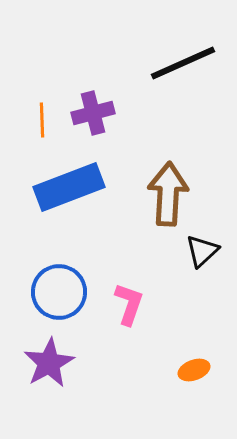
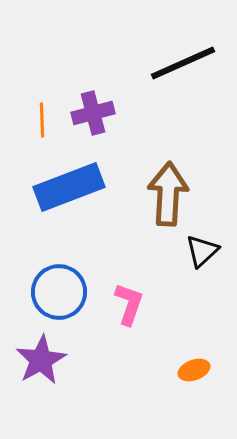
purple star: moved 8 px left, 3 px up
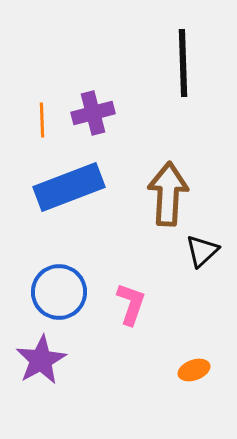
black line: rotated 68 degrees counterclockwise
pink L-shape: moved 2 px right
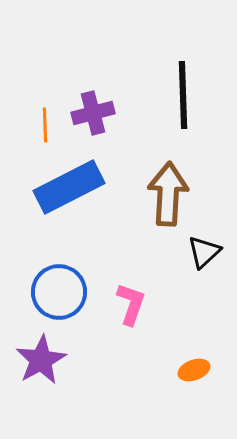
black line: moved 32 px down
orange line: moved 3 px right, 5 px down
blue rectangle: rotated 6 degrees counterclockwise
black triangle: moved 2 px right, 1 px down
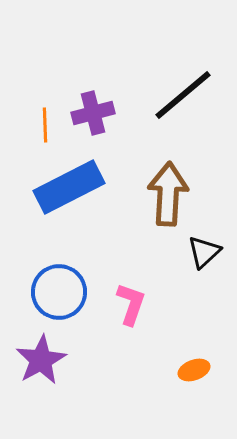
black line: rotated 52 degrees clockwise
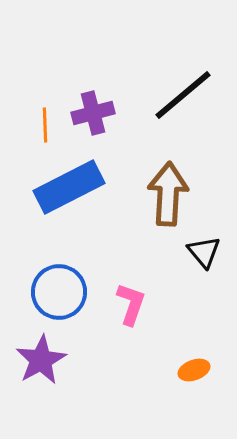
black triangle: rotated 27 degrees counterclockwise
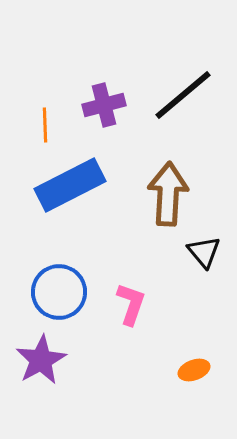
purple cross: moved 11 px right, 8 px up
blue rectangle: moved 1 px right, 2 px up
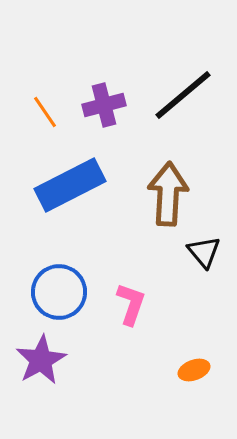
orange line: moved 13 px up; rotated 32 degrees counterclockwise
